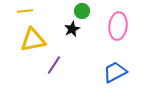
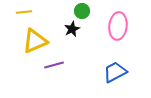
yellow line: moved 1 px left, 1 px down
yellow triangle: moved 2 px right, 1 px down; rotated 12 degrees counterclockwise
purple line: rotated 42 degrees clockwise
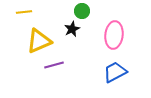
pink ellipse: moved 4 px left, 9 px down
yellow triangle: moved 4 px right
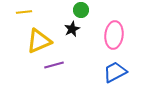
green circle: moved 1 px left, 1 px up
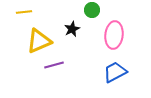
green circle: moved 11 px right
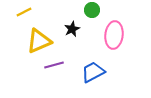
yellow line: rotated 21 degrees counterclockwise
blue trapezoid: moved 22 px left
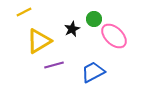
green circle: moved 2 px right, 9 px down
pink ellipse: moved 1 px down; rotated 52 degrees counterclockwise
yellow triangle: rotated 8 degrees counterclockwise
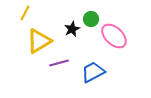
yellow line: moved 1 px right, 1 px down; rotated 35 degrees counterclockwise
green circle: moved 3 px left
purple line: moved 5 px right, 2 px up
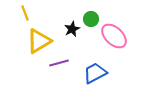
yellow line: rotated 49 degrees counterclockwise
blue trapezoid: moved 2 px right, 1 px down
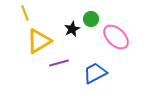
pink ellipse: moved 2 px right, 1 px down
